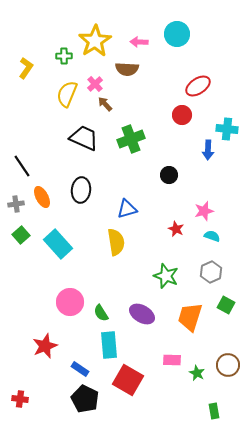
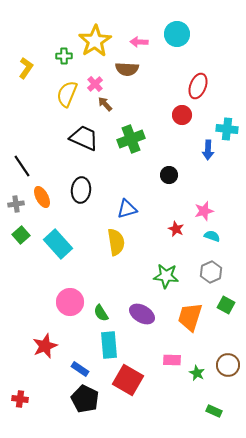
red ellipse at (198, 86): rotated 35 degrees counterclockwise
green star at (166, 276): rotated 15 degrees counterclockwise
green rectangle at (214, 411): rotated 56 degrees counterclockwise
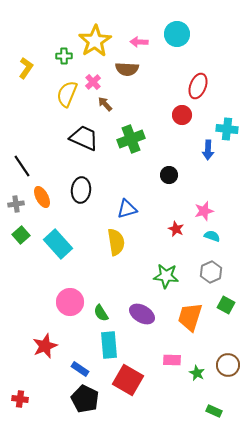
pink cross at (95, 84): moved 2 px left, 2 px up
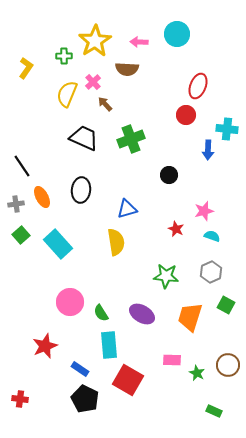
red circle at (182, 115): moved 4 px right
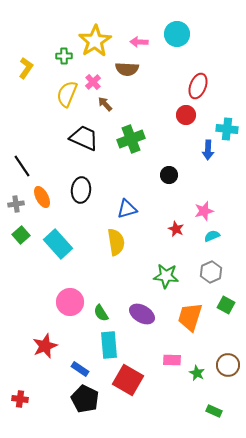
cyan semicircle at (212, 236): rotated 42 degrees counterclockwise
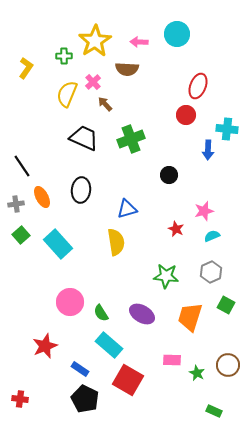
cyan rectangle at (109, 345): rotated 44 degrees counterclockwise
